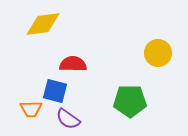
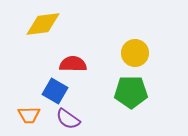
yellow circle: moved 23 px left
blue square: rotated 15 degrees clockwise
green pentagon: moved 1 px right, 9 px up
orange trapezoid: moved 2 px left, 6 px down
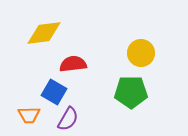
yellow diamond: moved 1 px right, 9 px down
yellow circle: moved 6 px right
red semicircle: rotated 8 degrees counterclockwise
blue square: moved 1 px left, 1 px down
purple semicircle: rotated 95 degrees counterclockwise
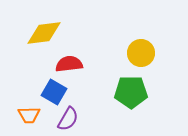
red semicircle: moved 4 px left
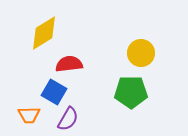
yellow diamond: rotated 24 degrees counterclockwise
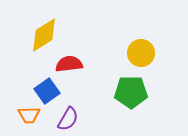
yellow diamond: moved 2 px down
blue square: moved 7 px left, 1 px up; rotated 25 degrees clockwise
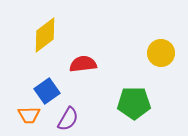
yellow diamond: moved 1 px right; rotated 6 degrees counterclockwise
yellow circle: moved 20 px right
red semicircle: moved 14 px right
green pentagon: moved 3 px right, 11 px down
